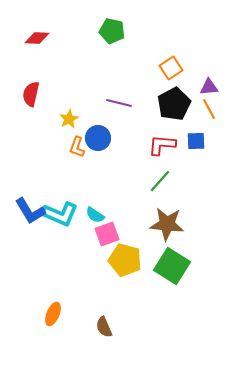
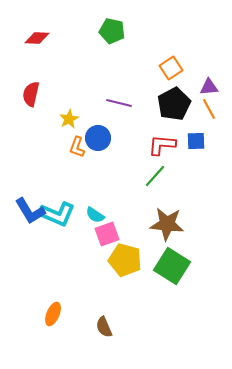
green line: moved 5 px left, 5 px up
cyan L-shape: moved 3 px left
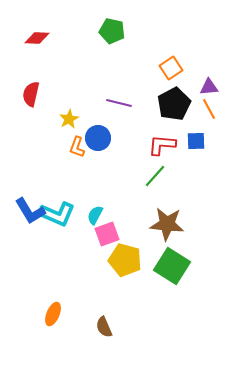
cyan semicircle: rotated 84 degrees clockwise
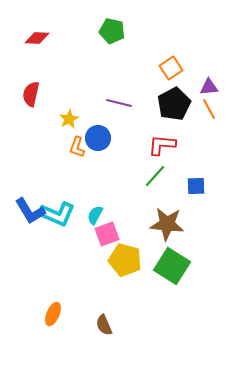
blue square: moved 45 px down
brown semicircle: moved 2 px up
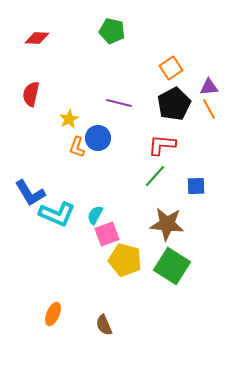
blue L-shape: moved 18 px up
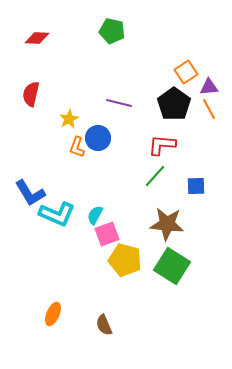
orange square: moved 15 px right, 4 px down
black pentagon: rotated 8 degrees counterclockwise
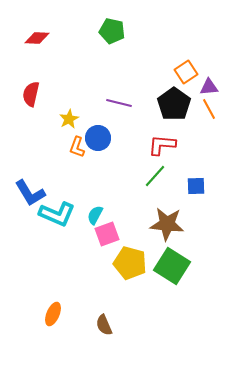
yellow pentagon: moved 5 px right, 3 px down
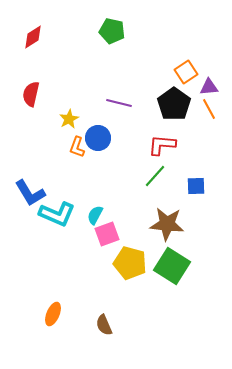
red diamond: moved 4 px left, 1 px up; rotated 35 degrees counterclockwise
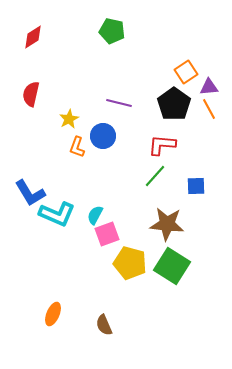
blue circle: moved 5 px right, 2 px up
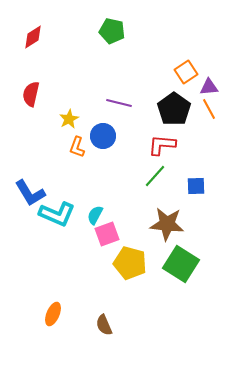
black pentagon: moved 5 px down
green square: moved 9 px right, 2 px up
